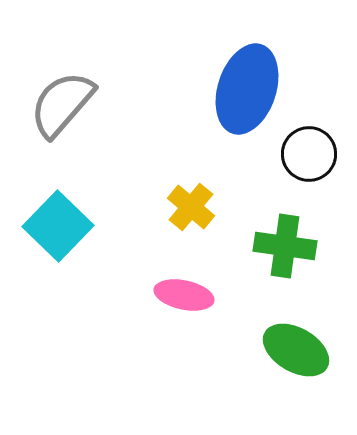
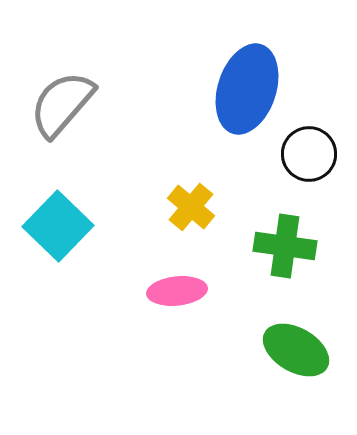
pink ellipse: moved 7 px left, 4 px up; rotated 18 degrees counterclockwise
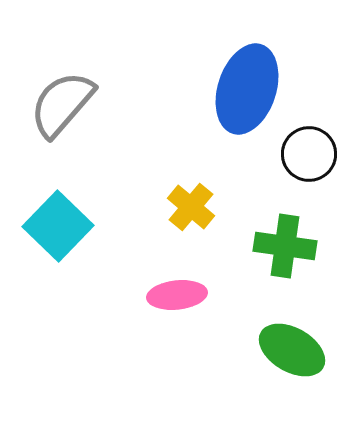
pink ellipse: moved 4 px down
green ellipse: moved 4 px left
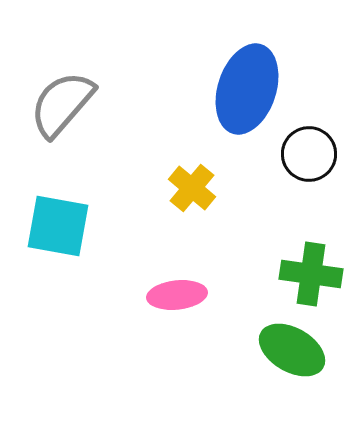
yellow cross: moved 1 px right, 19 px up
cyan square: rotated 34 degrees counterclockwise
green cross: moved 26 px right, 28 px down
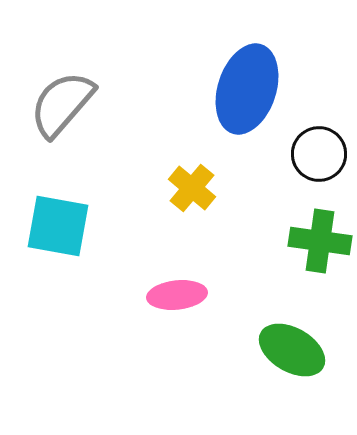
black circle: moved 10 px right
green cross: moved 9 px right, 33 px up
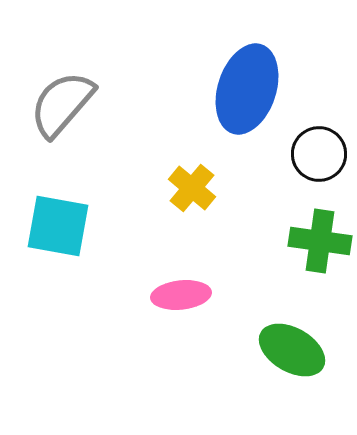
pink ellipse: moved 4 px right
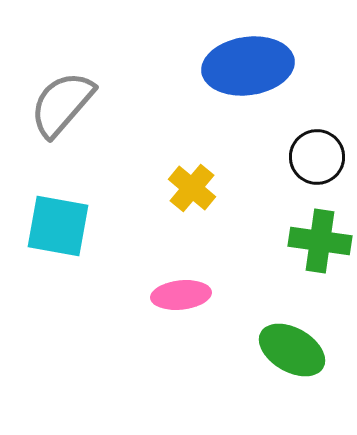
blue ellipse: moved 1 px right, 23 px up; rotated 64 degrees clockwise
black circle: moved 2 px left, 3 px down
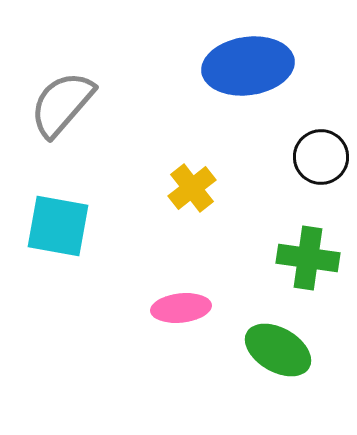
black circle: moved 4 px right
yellow cross: rotated 12 degrees clockwise
green cross: moved 12 px left, 17 px down
pink ellipse: moved 13 px down
green ellipse: moved 14 px left
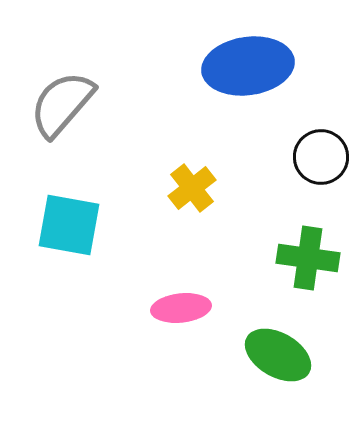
cyan square: moved 11 px right, 1 px up
green ellipse: moved 5 px down
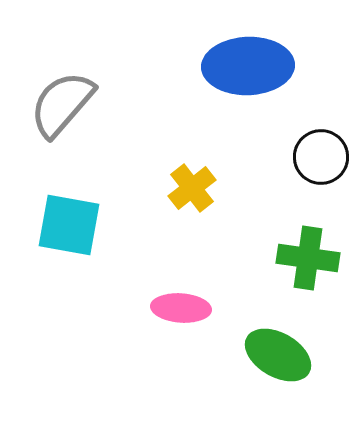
blue ellipse: rotated 6 degrees clockwise
pink ellipse: rotated 10 degrees clockwise
